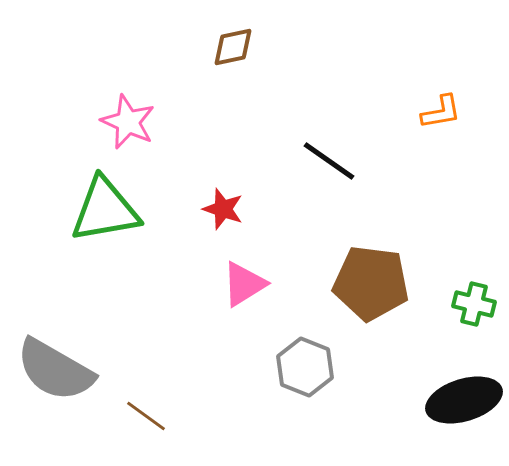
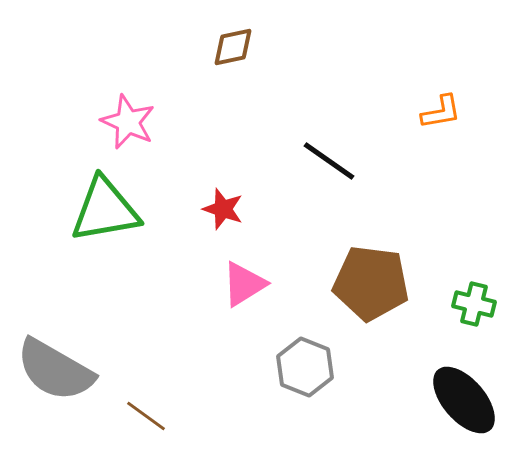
black ellipse: rotated 66 degrees clockwise
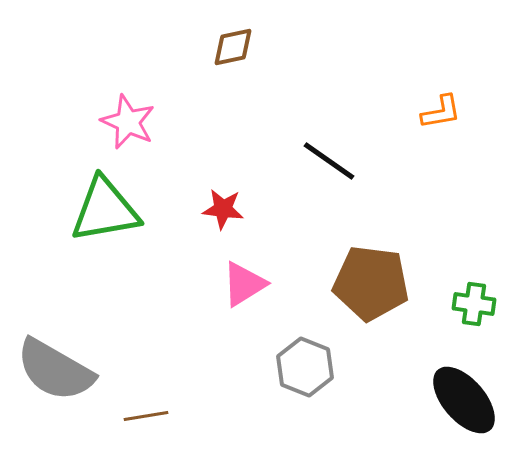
red star: rotated 12 degrees counterclockwise
green cross: rotated 6 degrees counterclockwise
brown line: rotated 45 degrees counterclockwise
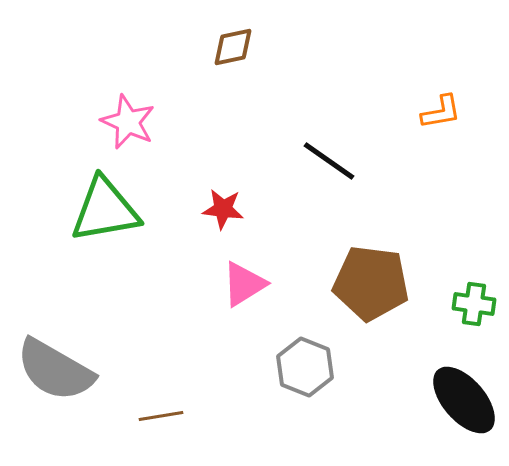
brown line: moved 15 px right
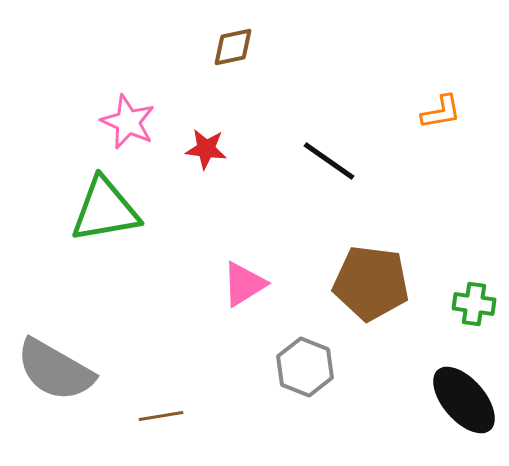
red star: moved 17 px left, 60 px up
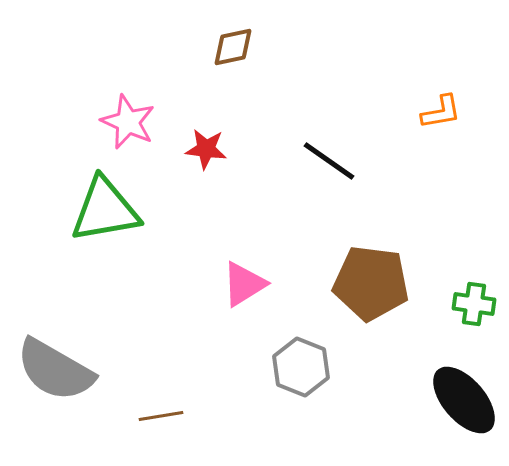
gray hexagon: moved 4 px left
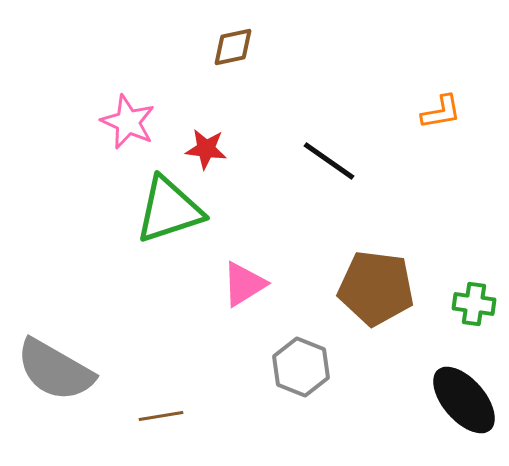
green triangle: moved 64 px right; rotated 8 degrees counterclockwise
brown pentagon: moved 5 px right, 5 px down
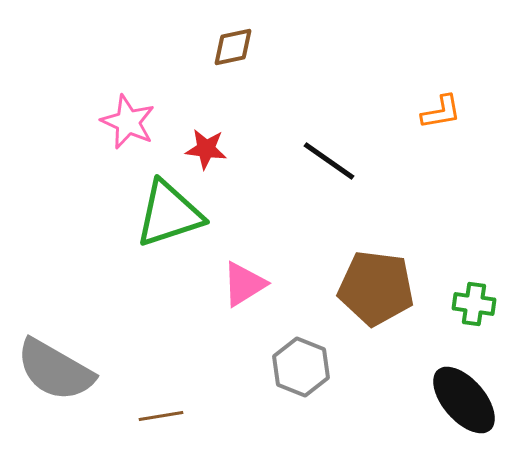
green triangle: moved 4 px down
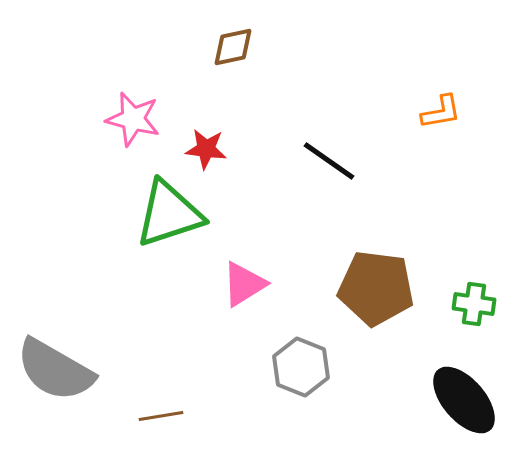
pink star: moved 5 px right, 3 px up; rotated 10 degrees counterclockwise
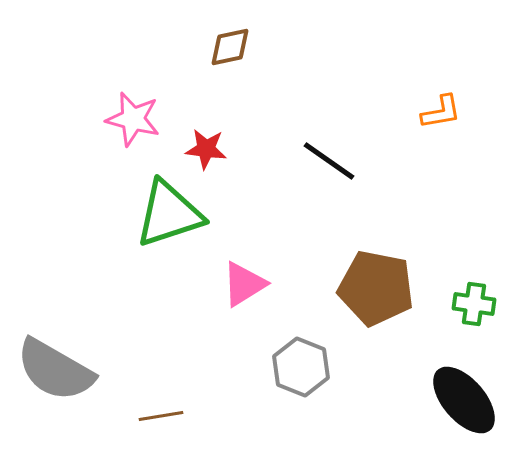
brown diamond: moved 3 px left
brown pentagon: rotated 4 degrees clockwise
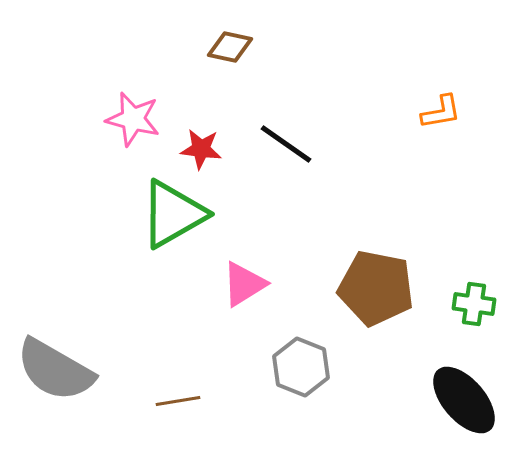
brown diamond: rotated 24 degrees clockwise
red star: moved 5 px left
black line: moved 43 px left, 17 px up
green triangle: moved 4 px right; rotated 12 degrees counterclockwise
brown line: moved 17 px right, 15 px up
